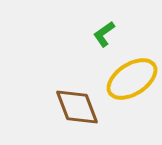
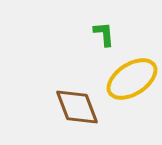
green L-shape: rotated 120 degrees clockwise
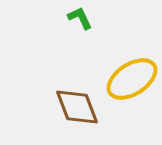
green L-shape: moved 24 px left, 16 px up; rotated 20 degrees counterclockwise
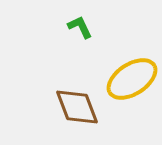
green L-shape: moved 9 px down
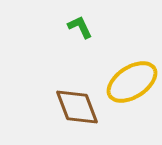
yellow ellipse: moved 3 px down
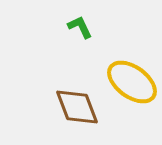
yellow ellipse: rotated 69 degrees clockwise
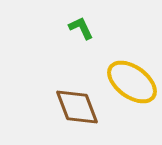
green L-shape: moved 1 px right, 1 px down
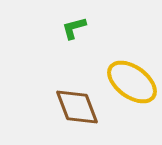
green L-shape: moved 7 px left; rotated 80 degrees counterclockwise
